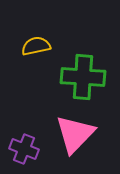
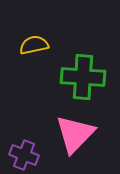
yellow semicircle: moved 2 px left, 1 px up
purple cross: moved 6 px down
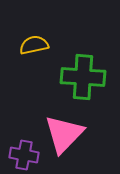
pink triangle: moved 11 px left
purple cross: rotated 12 degrees counterclockwise
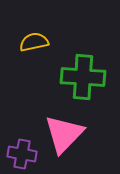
yellow semicircle: moved 3 px up
purple cross: moved 2 px left, 1 px up
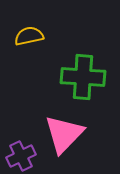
yellow semicircle: moved 5 px left, 6 px up
purple cross: moved 1 px left, 2 px down; rotated 36 degrees counterclockwise
